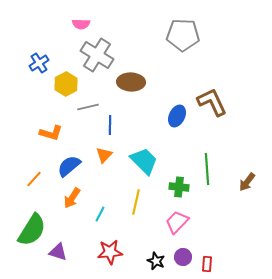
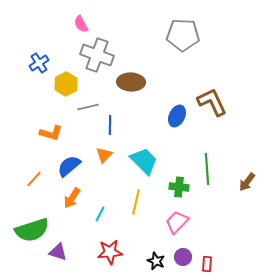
pink semicircle: rotated 60 degrees clockwise
gray cross: rotated 12 degrees counterclockwise
green semicircle: rotated 40 degrees clockwise
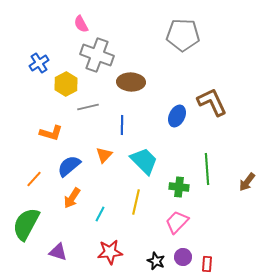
blue line: moved 12 px right
green semicircle: moved 6 px left, 6 px up; rotated 136 degrees clockwise
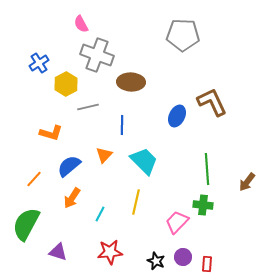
green cross: moved 24 px right, 18 px down
